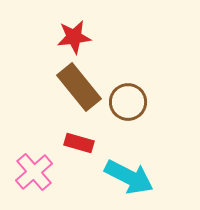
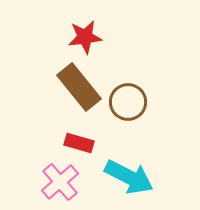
red star: moved 11 px right
pink cross: moved 26 px right, 10 px down
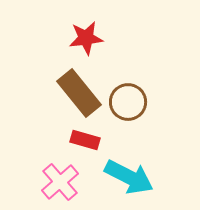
red star: moved 1 px right, 1 px down
brown rectangle: moved 6 px down
red rectangle: moved 6 px right, 3 px up
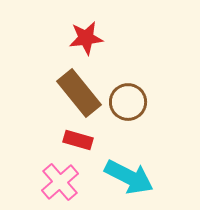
red rectangle: moved 7 px left
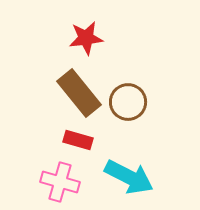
pink cross: rotated 33 degrees counterclockwise
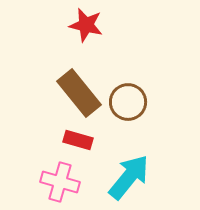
red star: moved 13 px up; rotated 20 degrees clockwise
cyan arrow: rotated 78 degrees counterclockwise
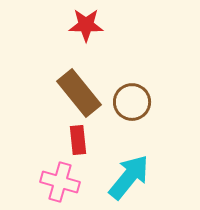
red star: rotated 12 degrees counterclockwise
brown circle: moved 4 px right
red rectangle: rotated 68 degrees clockwise
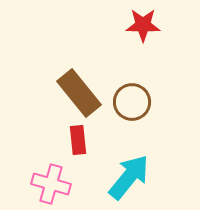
red star: moved 57 px right
pink cross: moved 9 px left, 2 px down
